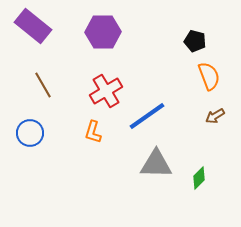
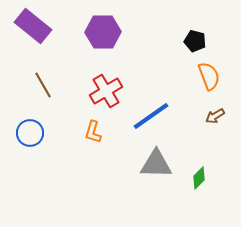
blue line: moved 4 px right
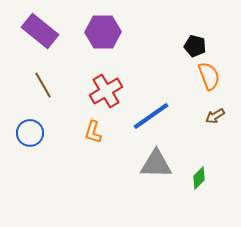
purple rectangle: moved 7 px right, 5 px down
black pentagon: moved 5 px down
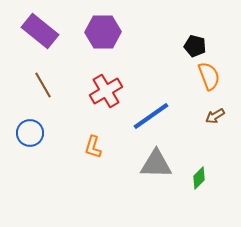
orange L-shape: moved 15 px down
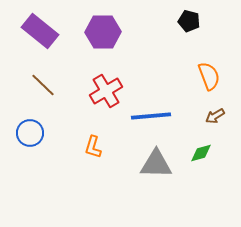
black pentagon: moved 6 px left, 25 px up
brown line: rotated 16 degrees counterclockwise
blue line: rotated 30 degrees clockwise
green diamond: moved 2 px right, 25 px up; rotated 30 degrees clockwise
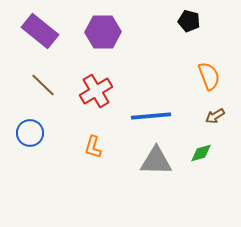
red cross: moved 10 px left
gray triangle: moved 3 px up
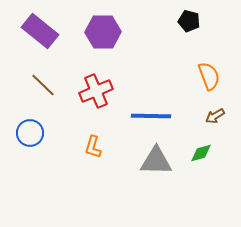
red cross: rotated 8 degrees clockwise
blue line: rotated 6 degrees clockwise
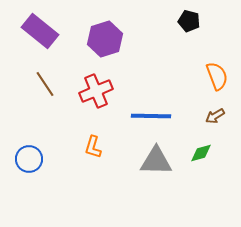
purple hexagon: moved 2 px right, 7 px down; rotated 16 degrees counterclockwise
orange semicircle: moved 8 px right
brown line: moved 2 px right, 1 px up; rotated 12 degrees clockwise
blue circle: moved 1 px left, 26 px down
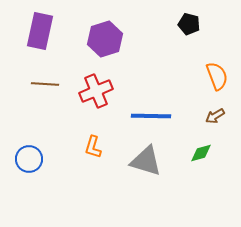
black pentagon: moved 3 px down
purple rectangle: rotated 63 degrees clockwise
brown line: rotated 52 degrees counterclockwise
gray triangle: moved 10 px left; rotated 16 degrees clockwise
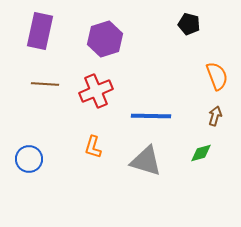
brown arrow: rotated 138 degrees clockwise
